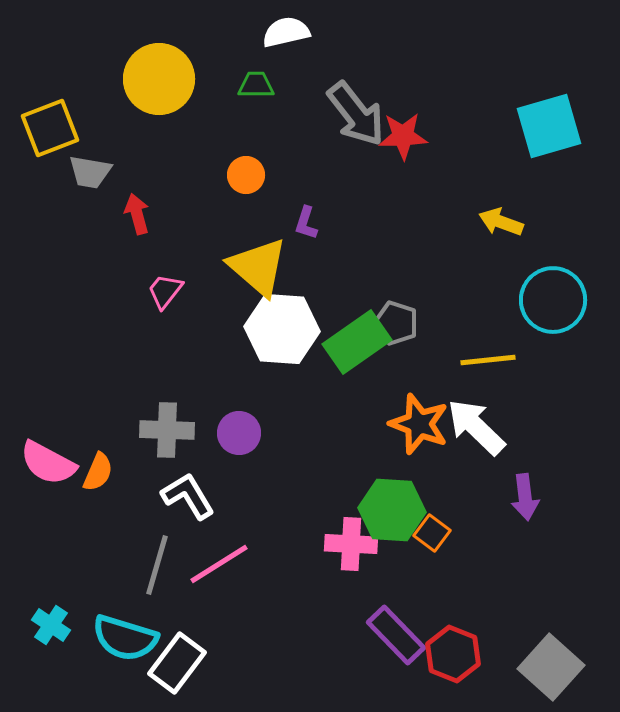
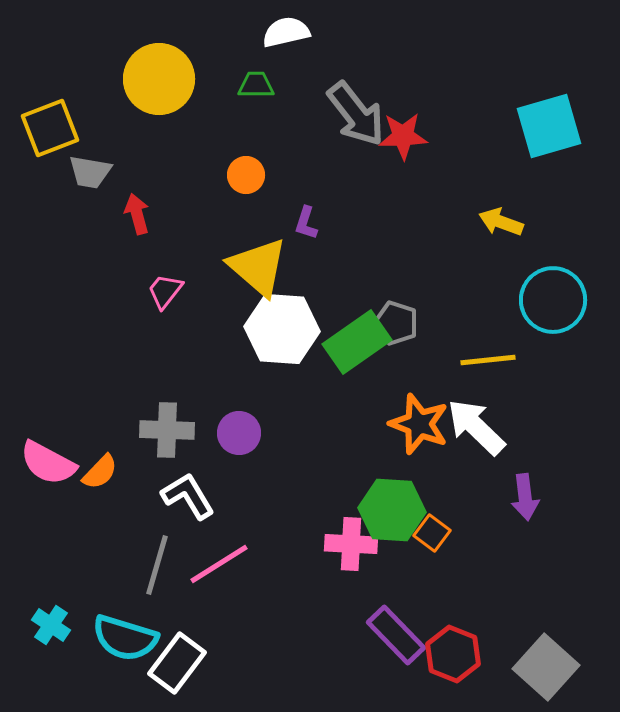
orange semicircle: moved 2 px right; rotated 21 degrees clockwise
gray square: moved 5 px left
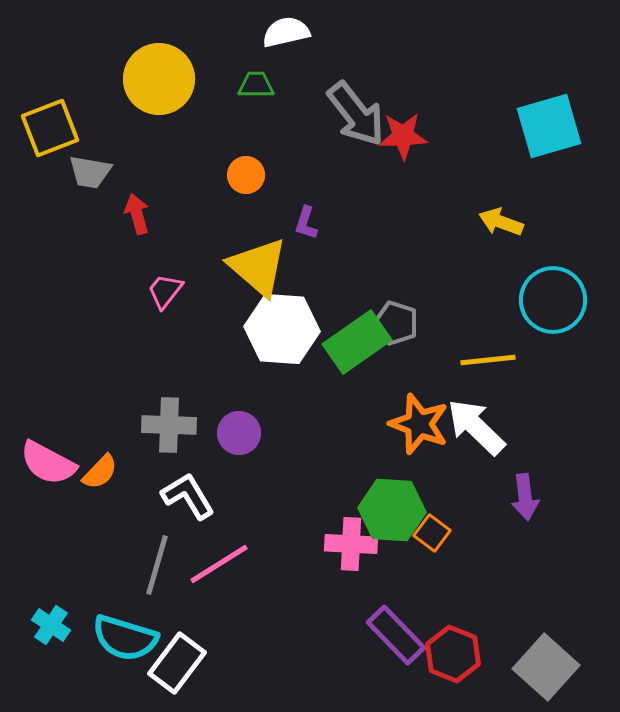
gray cross: moved 2 px right, 5 px up
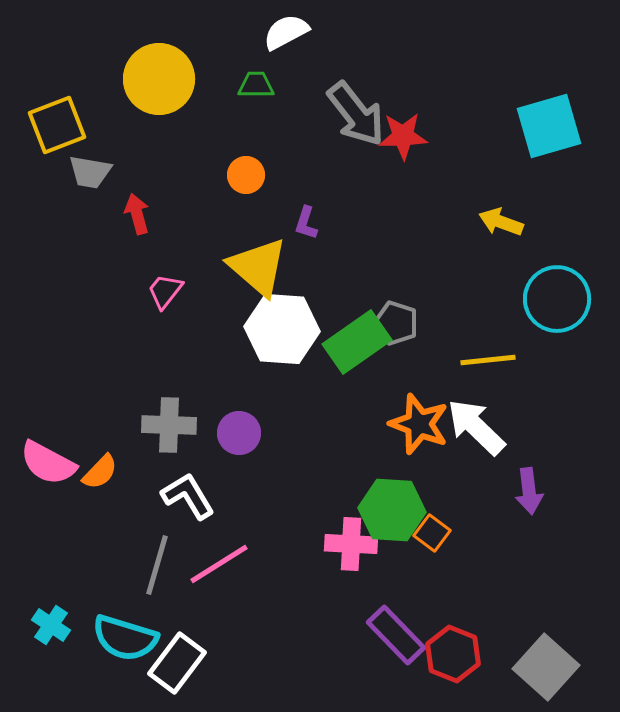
white semicircle: rotated 15 degrees counterclockwise
yellow square: moved 7 px right, 3 px up
cyan circle: moved 4 px right, 1 px up
purple arrow: moved 4 px right, 6 px up
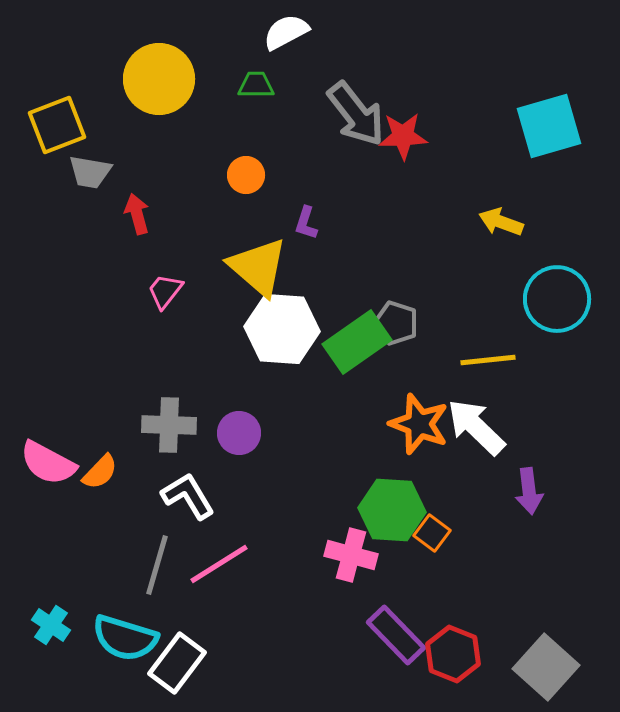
pink cross: moved 11 px down; rotated 12 degrees clockwise
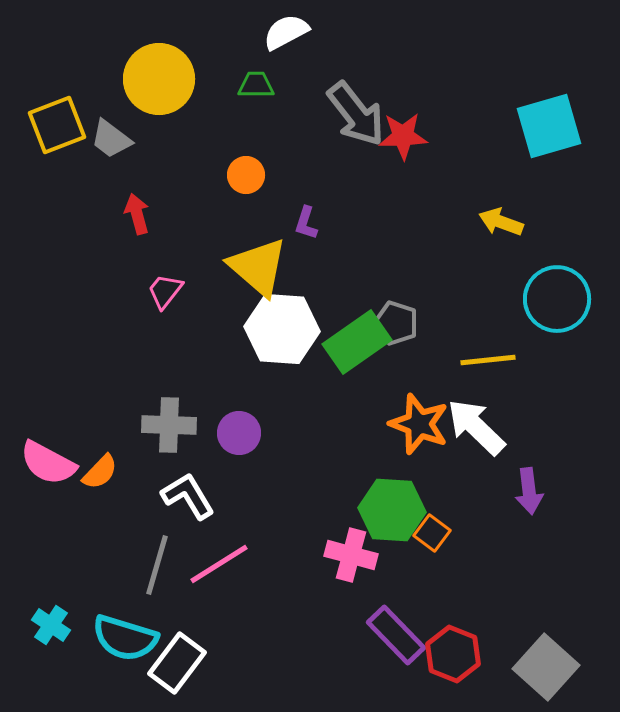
gray trapezoid: moved 21 px right, 33 px up; rotated 27 degrees clockwise
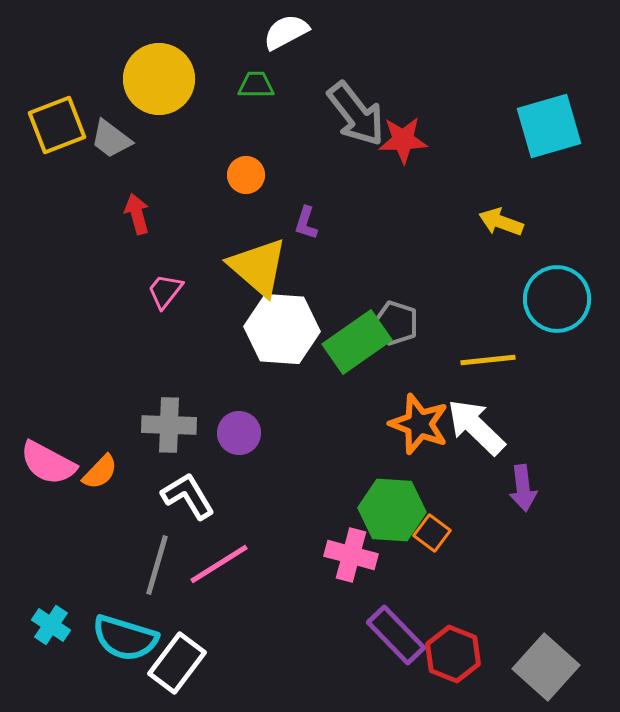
red star: moved 4 px down
purple arrow: moved 6 px left, 3 px up
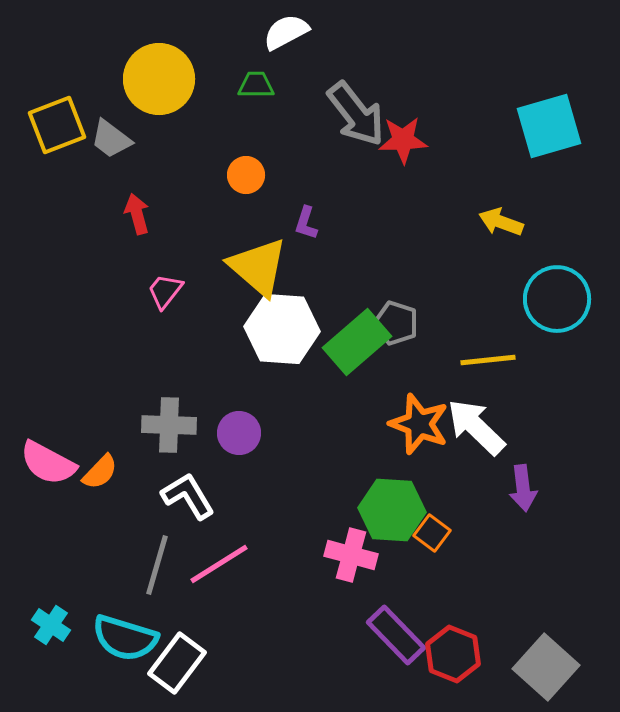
green rectangle: rotated 6 degrees counterclockwise
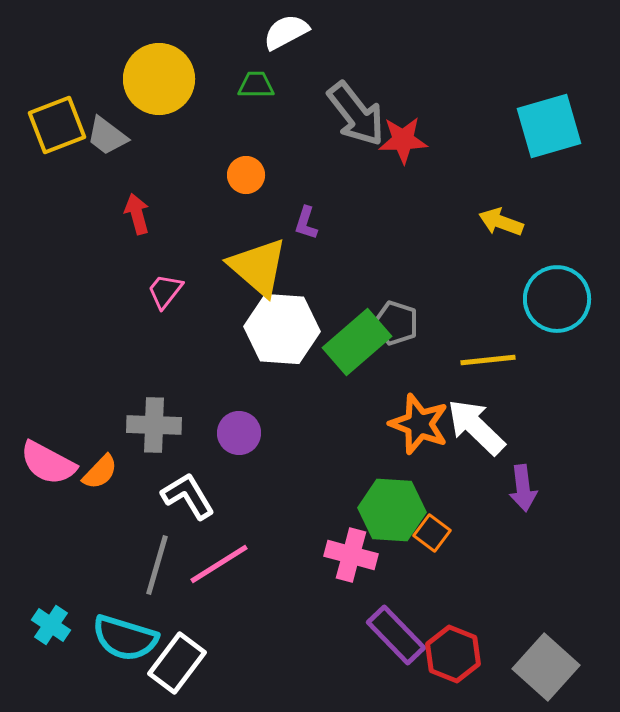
gray trapezoid: moved 4 px left, 3 px up
gray cross: moved 15 px left
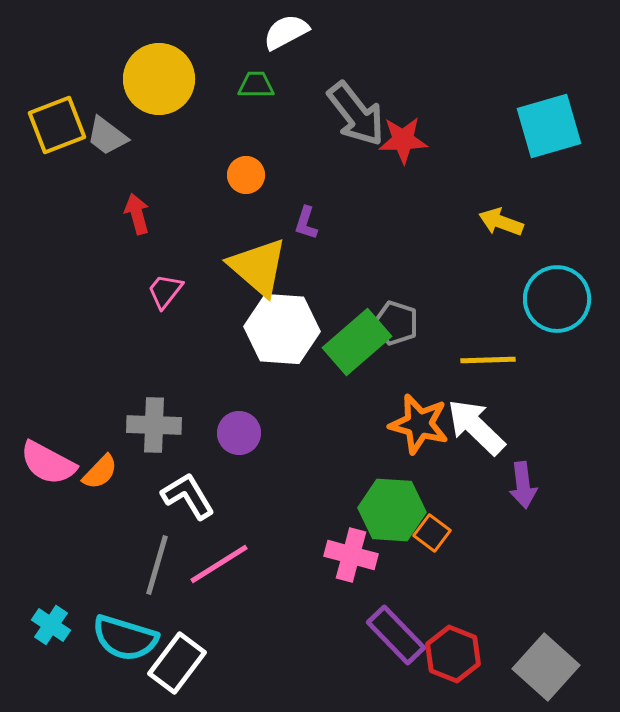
yellow line: rotated 4 degrees clockwise
orange star: rotated 6 degrees counterclockwise
purple arrow: moved 3 px up
